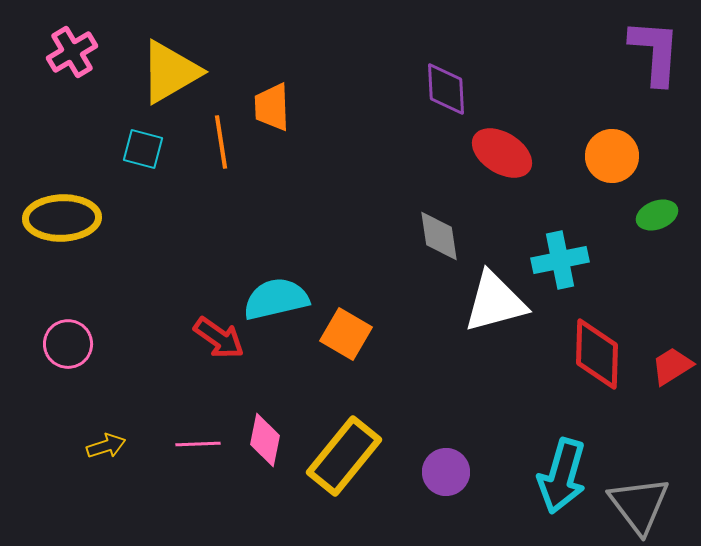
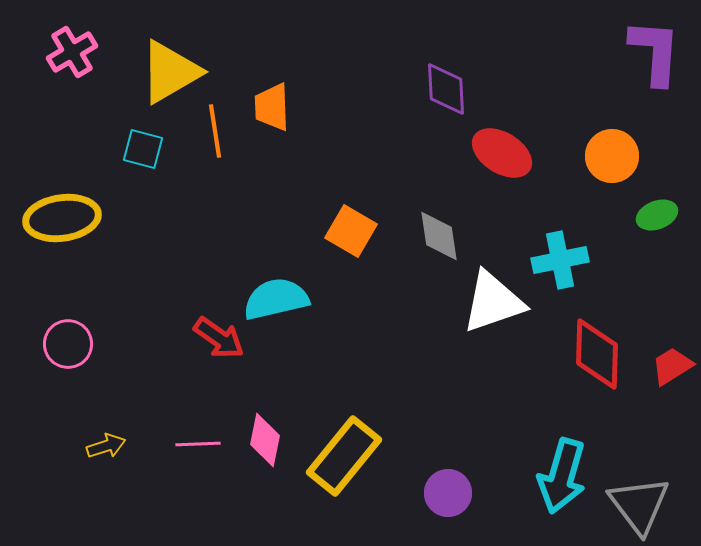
orange line: moved 6 px left, 11 px up
yellow ellipse: rotated 6 degrees counterclockwise
white triangle: moved 2 px left; rotated 4 degrees counterclockwise
orange square: moved 5 px right, 103 px up
purple circle: moved 2 px right, 21 px down
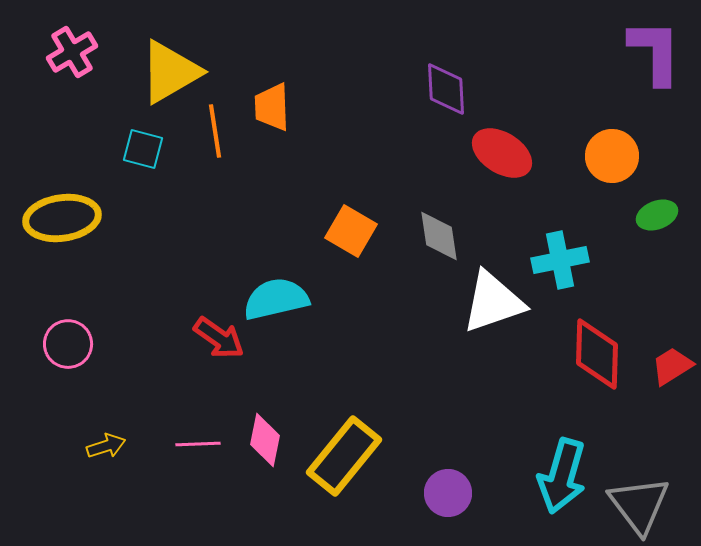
purple L-shape: rotated 4 degrees counterclockwise
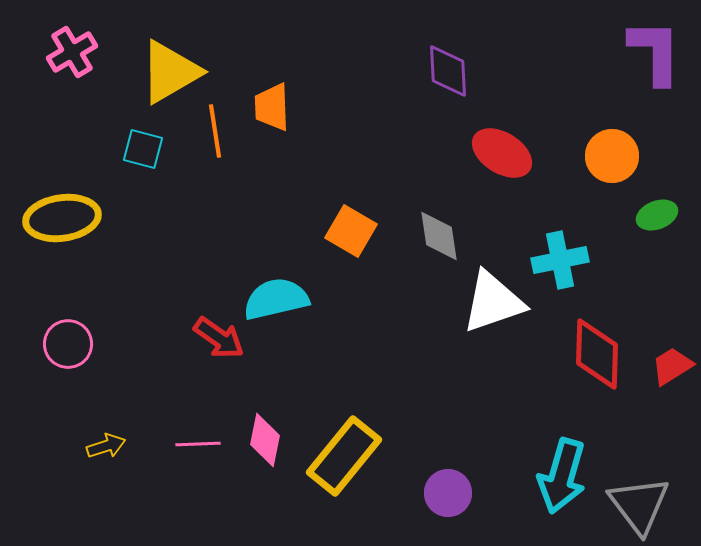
purple diamond: moved 2 px right, 18 px up
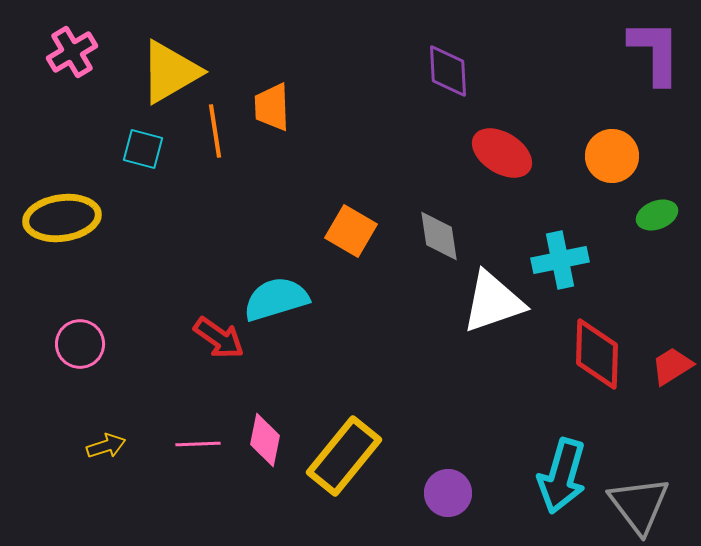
cyan semicircle: rotated 4 degrees counterclockwise
pink circle: moved 12 px right
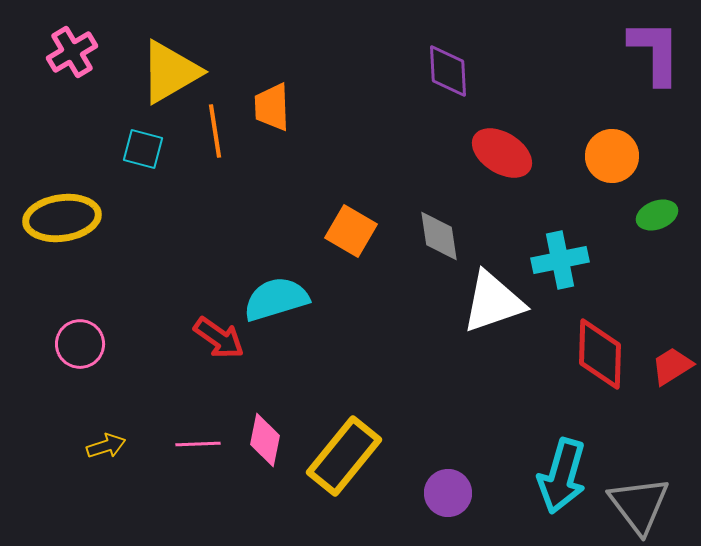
red diamond: moved 3 px right
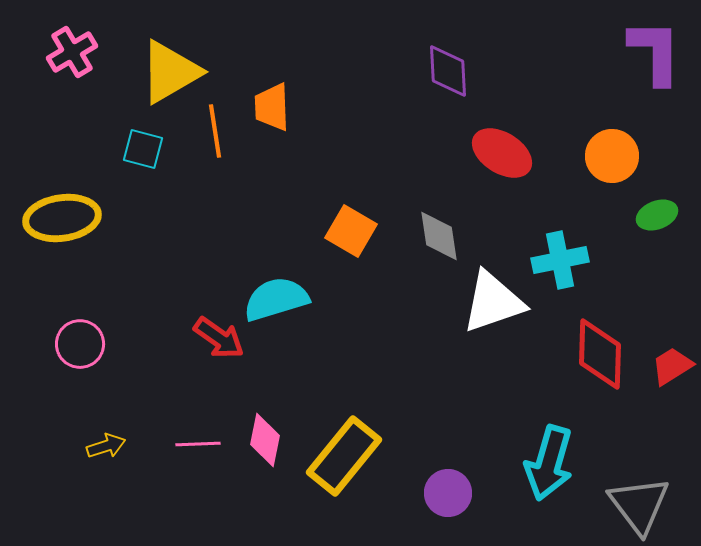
cyan arrow: moved 13 px left, 13 px up
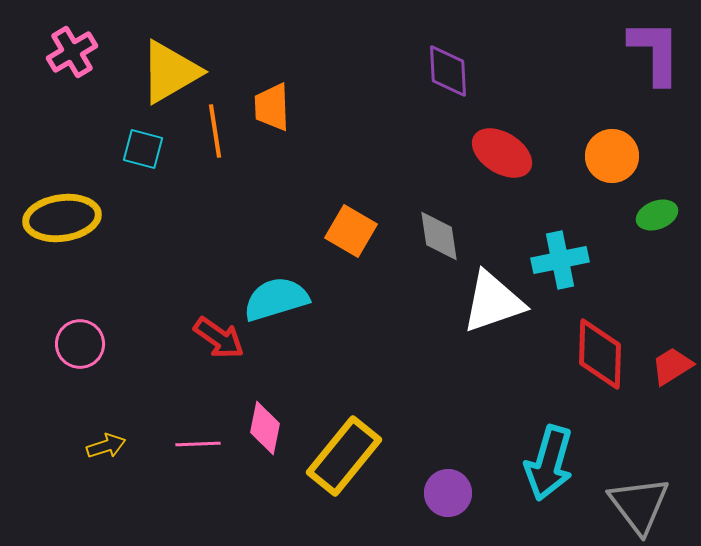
pink diamond: moved 12 px up
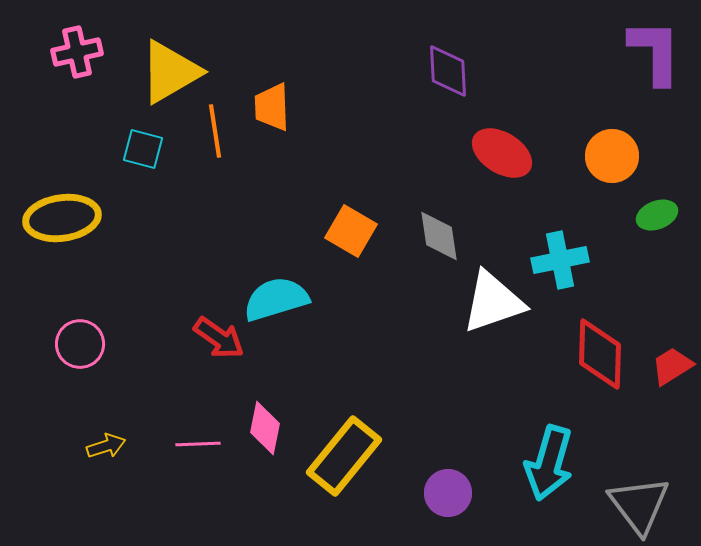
pink cross: moved 5 px right; rotated 18 degrees clockwise
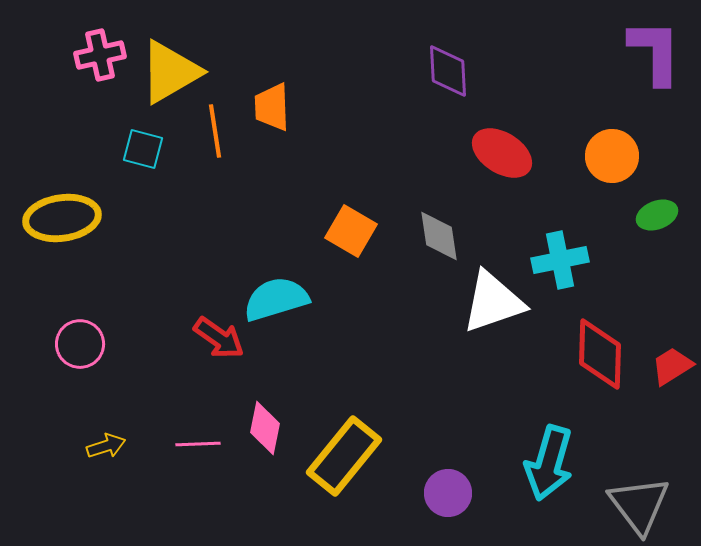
pink cross: moved 23 px right, 3 px down
